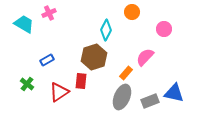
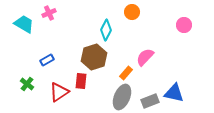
pink circle: moved 20 px right, 4 px up
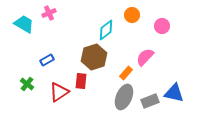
orange circle: moved 3 px down
pink circle: moved 22 px left, 1 px down
cyan diamond: rotated 25 degrees clockwise
gray ellipse: moved 2 px right
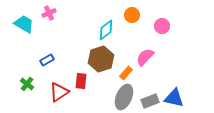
brown hexagon: moved 7 px right, 2 px down
blue triangle: moved 5 px down
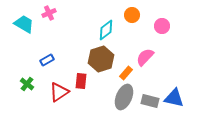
gray rectangle: rotated 36 degrees clockwise
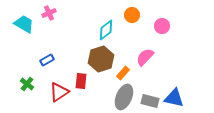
orange rectangle: moved 3 px left
